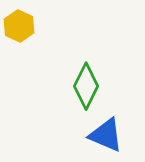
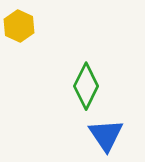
blue triangle: rotated 33 degrees clockwise
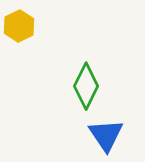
yellow hexagon: rotated 8 degrees clockwise
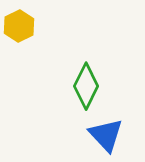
blue triangle: rotated 9 degrees counterclockwise
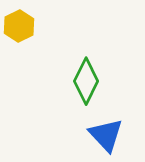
green diamond: moved 5 px up
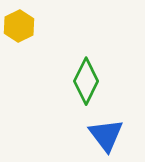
blue triangle: rotated 6 degrees clockwise
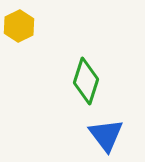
green diamond: rotated 9 degrees counterclockwise
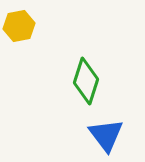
yellow hexagon: rotated 16 degrees clockwise
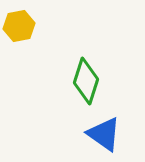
blue triangle: moved 2 px left, 1 px up; rotated 18 degrees counterclockwise
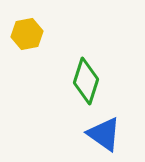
yellow hexagon: moved 8 px right, 8 px down
